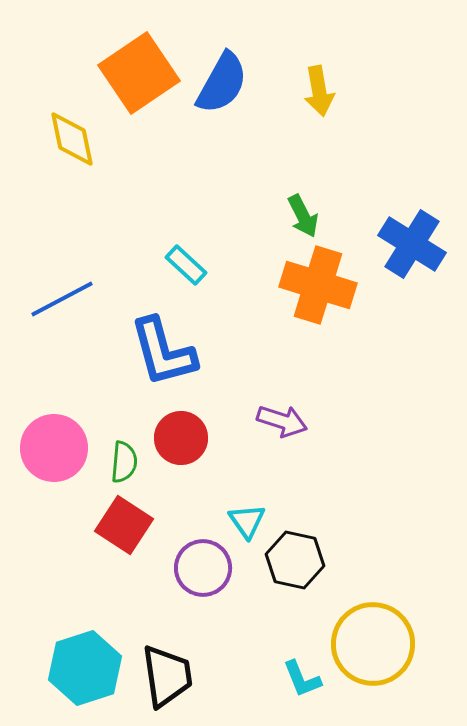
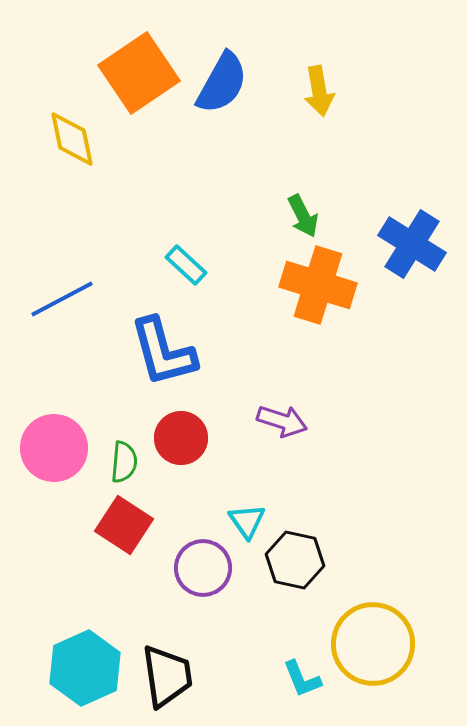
cyan hexagon: rotated 6 degrees counterclockwise
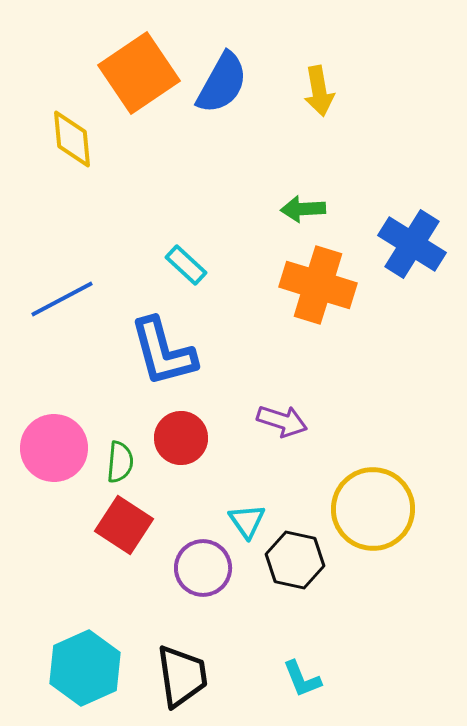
yellow diamond: rotated 6 degrees clockwise
green arrow: moved 7 px up; rotated 114 degrees clockwise
green semicircle: moved 4 px left
yellow circle: moved 135 px up
black trapezoid: moved 15 px right
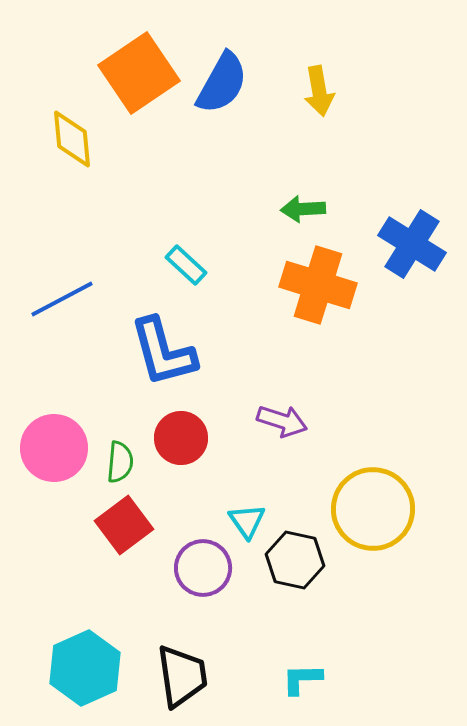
red square: rotated 20 degrees clockwise
cyan L-shape: rotated 111 degrees clockwise
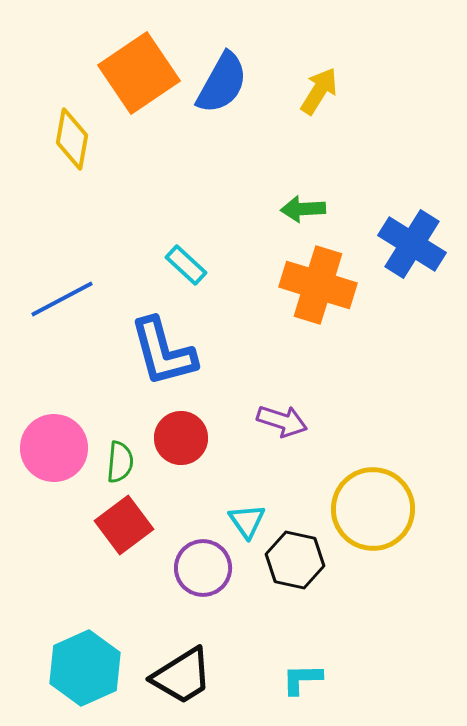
yellow arrow: rotated 138 degrees counterclockwise
yellow diamond: rotated 16 degrees clockwise
black trapezoid: rotated 66 degrees clockwise
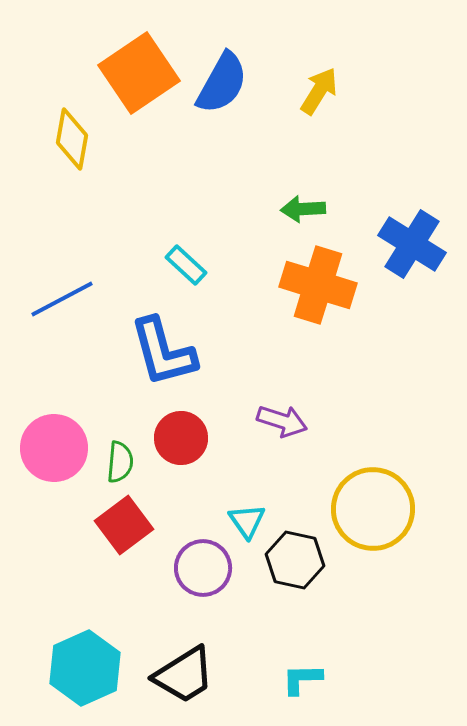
black trapezoid: moved 2 px right, 1 px up
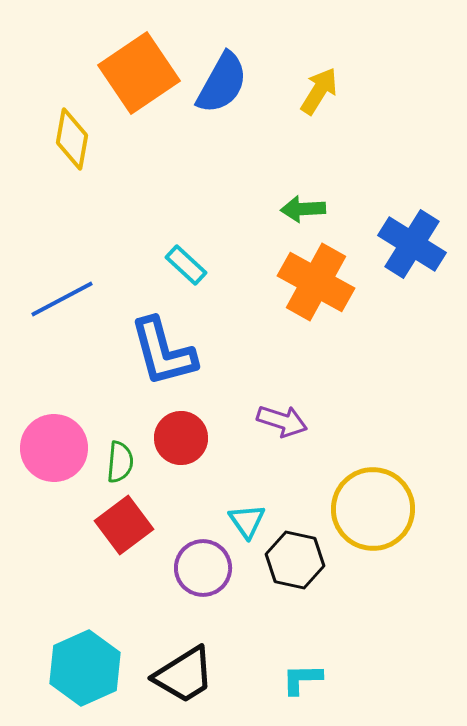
orange cross: moved 2 px left, 3 px up; rotated 12 degrees clockwise
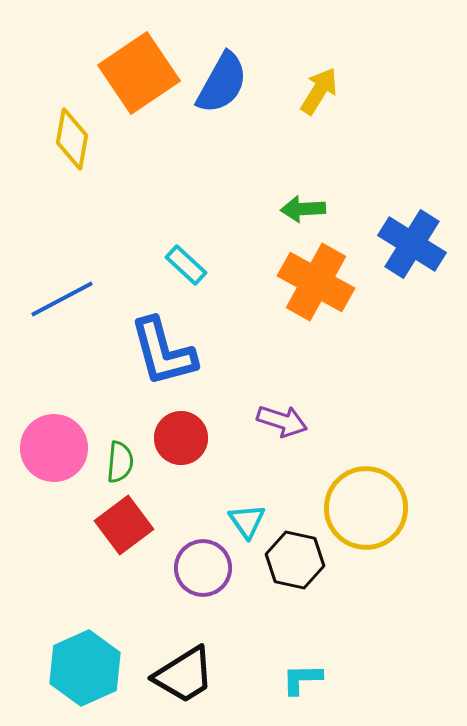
yellow circle: moved 7 px left, 1 px up
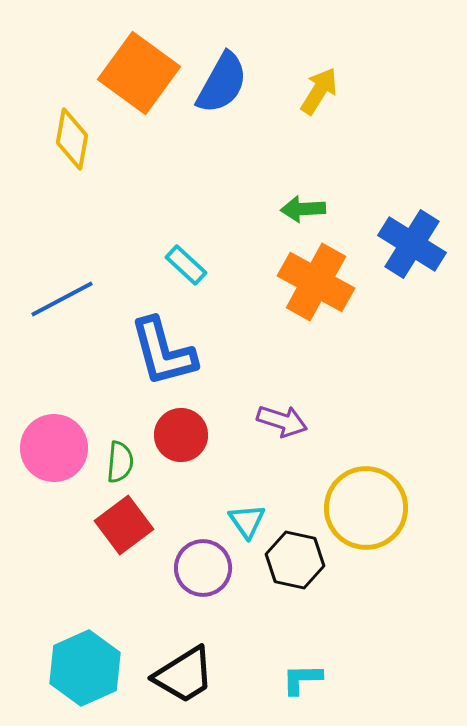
orange square: rotated 20 degrees counterclockwise
red circle: moved 3 px up
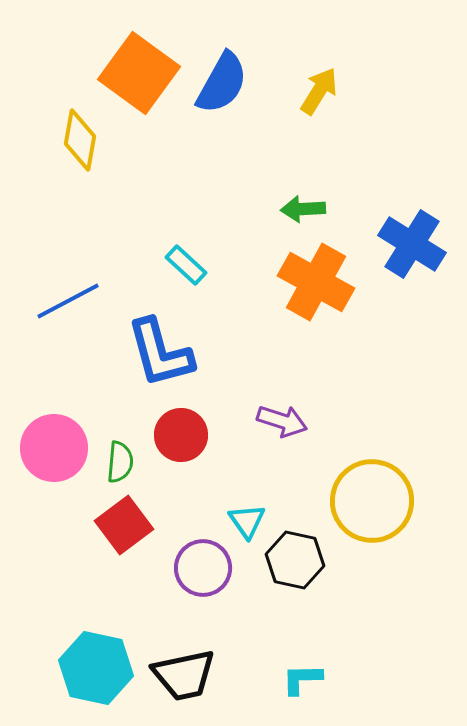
yellow diamond: moved 8 px right, 1 px down
blue line: moved 6 px right, 2 px down
blue L-shape: moved 3 px left, 1 px down
yellow circle: moved 6 px right, 7 px up
cyan hexagon: moved 11 px right; rotated 24 degrees counterclockwise
black trapezoid: rotated 20 degrees clockwise
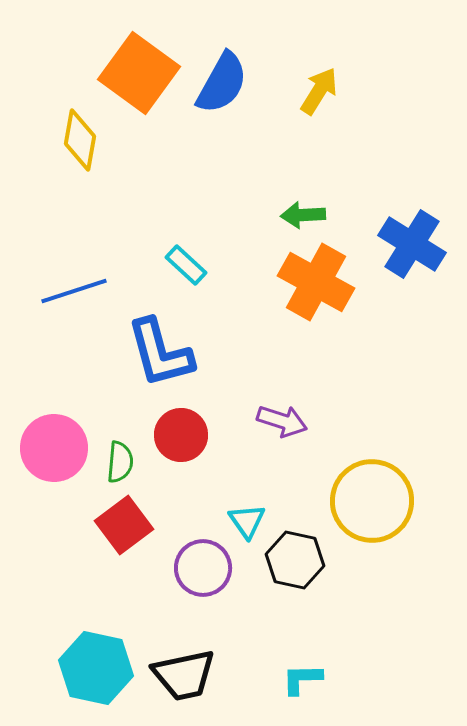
green arrow: moved 6 px down
blue line: moved 6 px right, 10 px up; rotated 10 degrees clockwise
